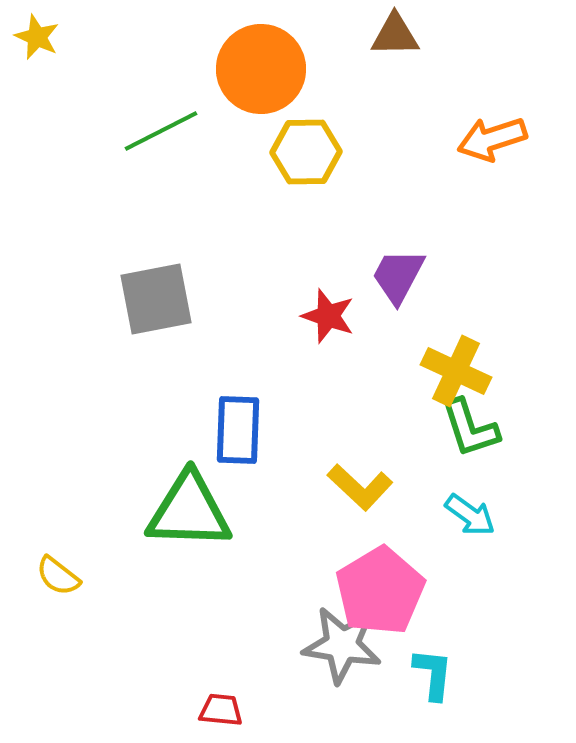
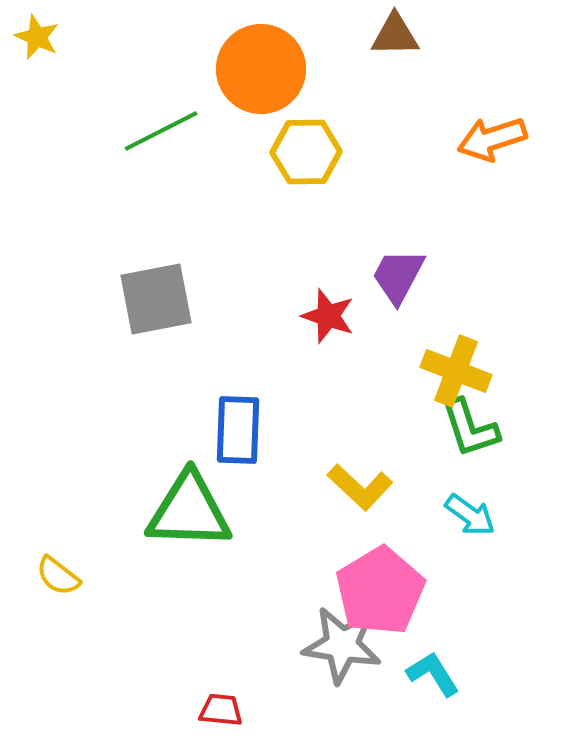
yellow cross: rotated 4 degrees counterclockwise
cyan L-shape: rotated 38 degrees counterclockwise
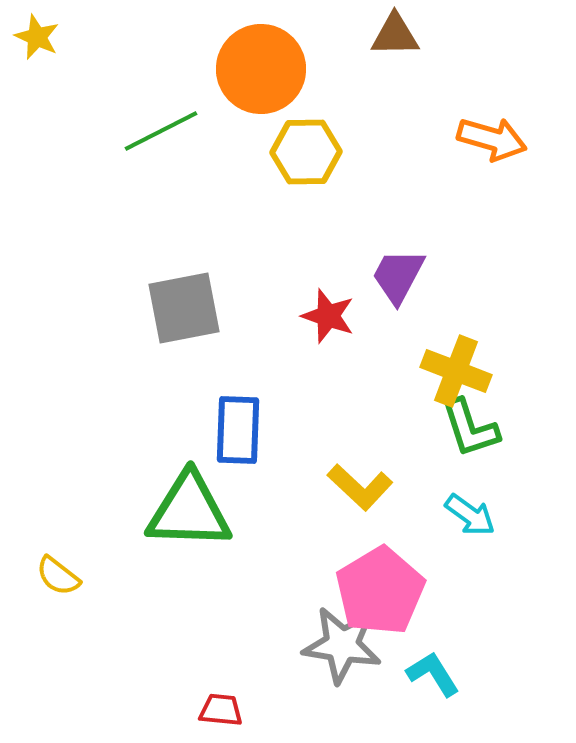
orange arrow: rotated 146 degrees counterclockwise
gray square: moved 28 px right, 9 px down
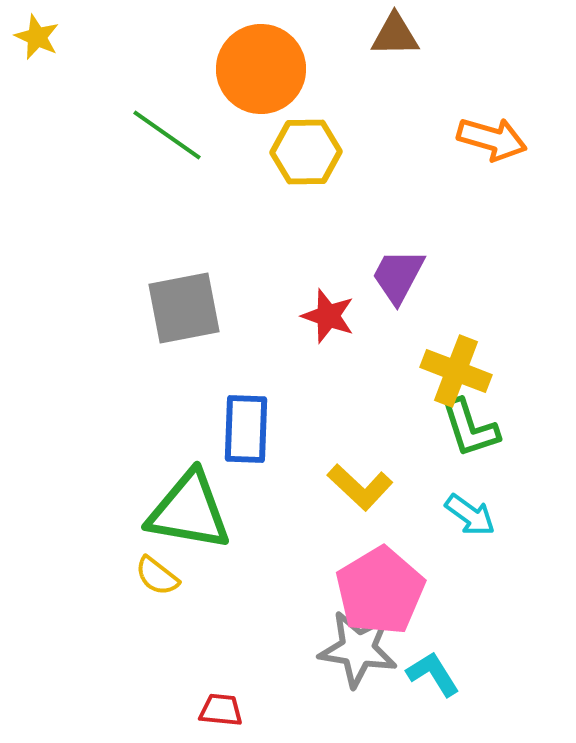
green line: moved 6 px right, 4 px down; rotated 62 degrees clockwise
blue rectangle: moved 8 px right, 1 px up
green triangle: rotated 8 degrees clockwise
yellow semicircle: moved 99 px right
gray star: moved 16 px right, 4 px down
